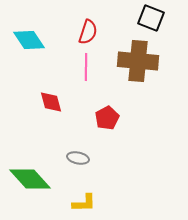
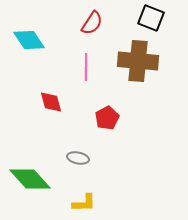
red semicircle: moved 4 px right, 9 px up; rotated 15 degrees clockwise
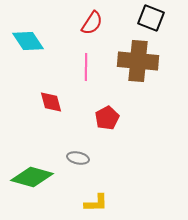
cyan diamond: moved 1 px left, 1 px down
green diamond: moved 2 px right, 2 px up; rotated 33 degrees counterclockwise
yellow L-shape: moved 12 px right
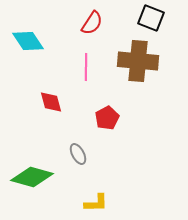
gray ellipse: moved 4 px up; rotated 50 degrees clockwise
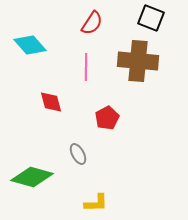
cyan diamond: moved 2 px right, 4 px down; rotated 8 degrees counterclockwise
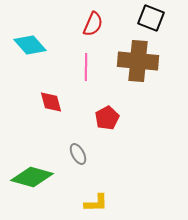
red semicircle: moved 1 px right, 1 px down; rotated 10 degrees counterclockwise
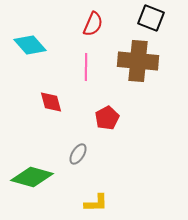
gray ellipse: rotated 60 degrees clockwise
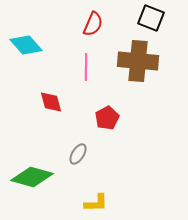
cyan diamond: moved 4 px left
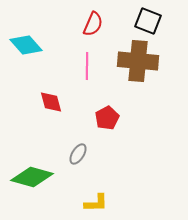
black square: moved 3 px left, 3 px down
pink line: moved 1 px right, 1 px up
